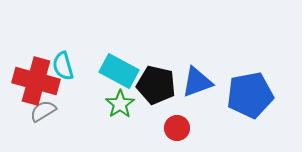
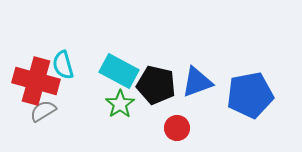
cyan semicircle: moved 1 px up
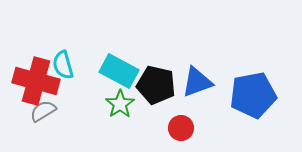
blue pentagon: moved 3 px right
red circle: moved 4 px right
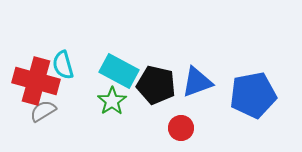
green star: moved 8 px left, 3 px up
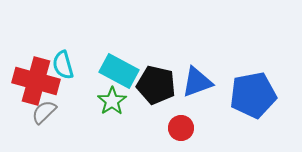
gray semicircle: moved 1 px right, 1 px down; rotated 12 degrees counterclockwise
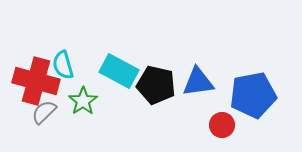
blue triangle: moved 1 px right; rotated 12 degrees clockwise
green star: moved 29 px left
red circle: moved 41 px right, 3 px up
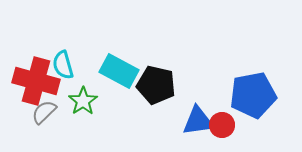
blue triangle: moved 39 px down
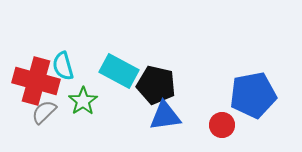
cyan semicircle: moved 1 px down
blue triangle: moved 33 px left, 5 px up
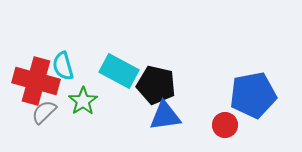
red circle: moved 3 px right
